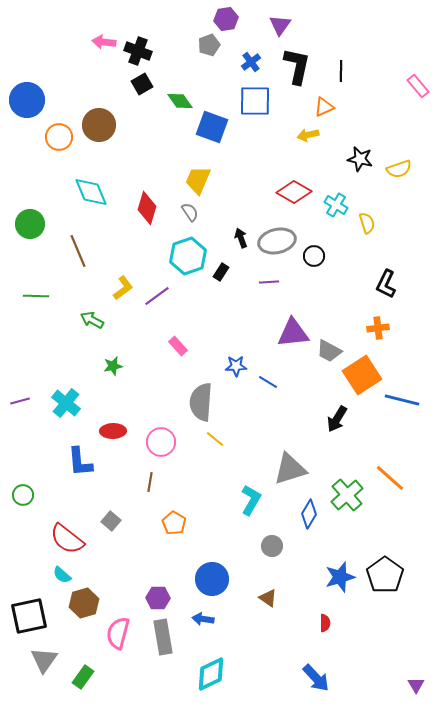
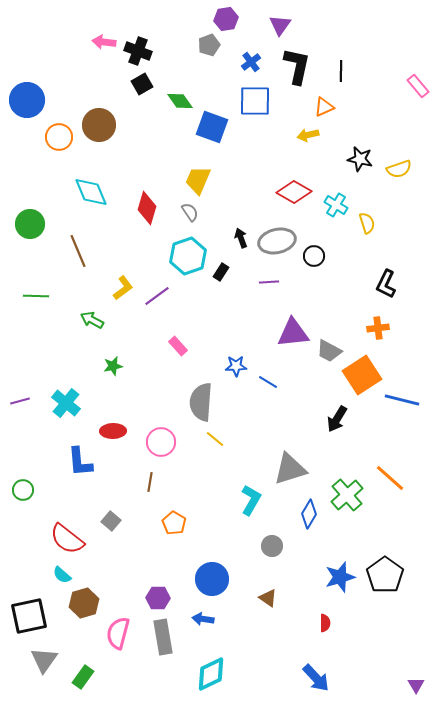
green circle at (23, 495): moved 5 px up
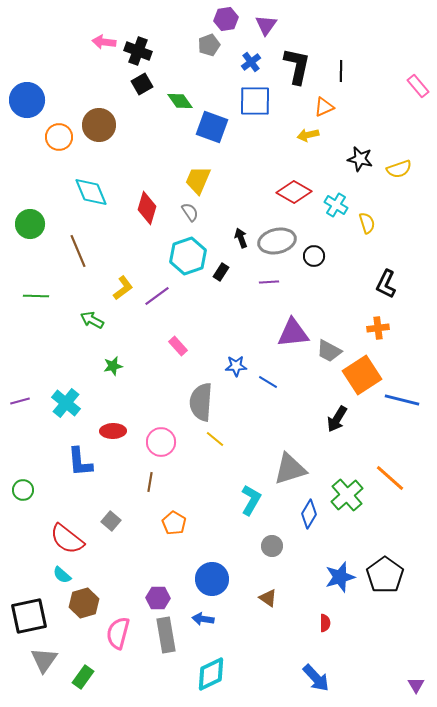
purple triangle at (280, 25): moved 14 px left
gray rectangle at (163, 637): moved 3 px right, 2 px up
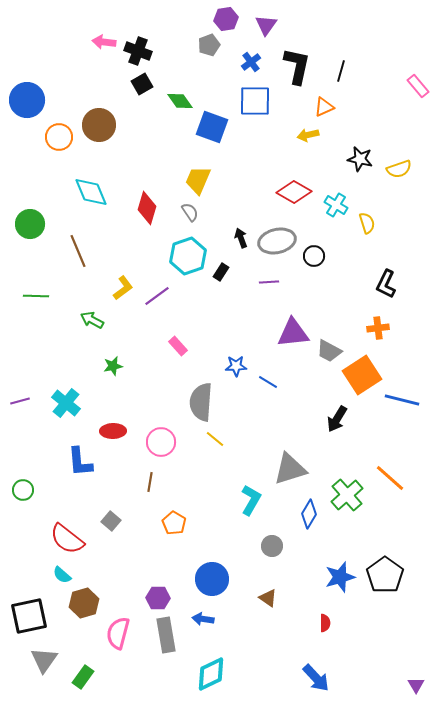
black line at (341, 71): rotated 15 degrees clockwise
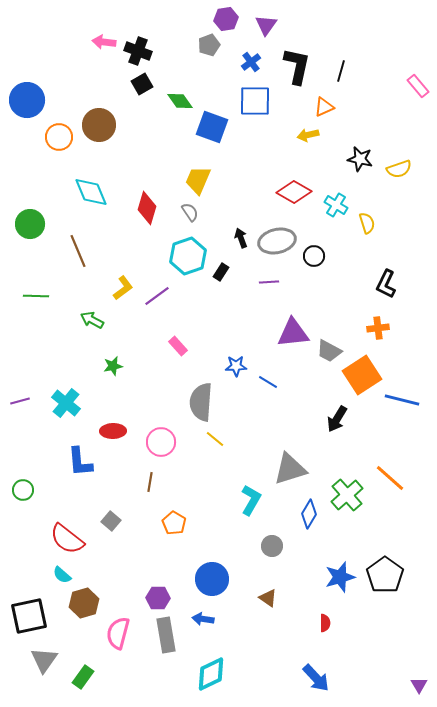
purple triangle at (416, 685): moved 3 px right
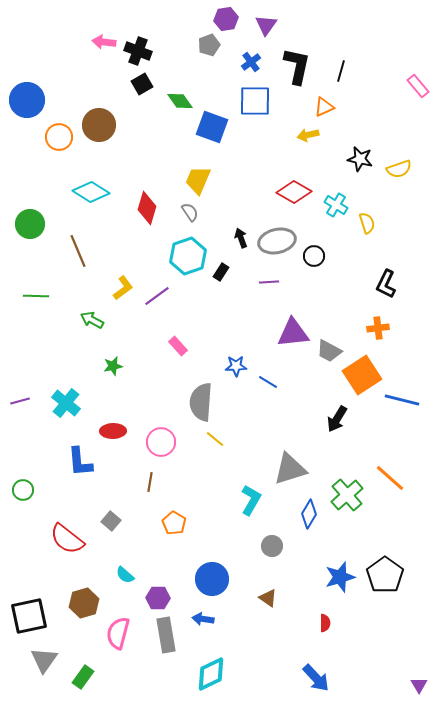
cyan diamond at (91, 192): rotated 36 degrees counterclockwise
cyan semicircle at (62, 575): moved 63 px right
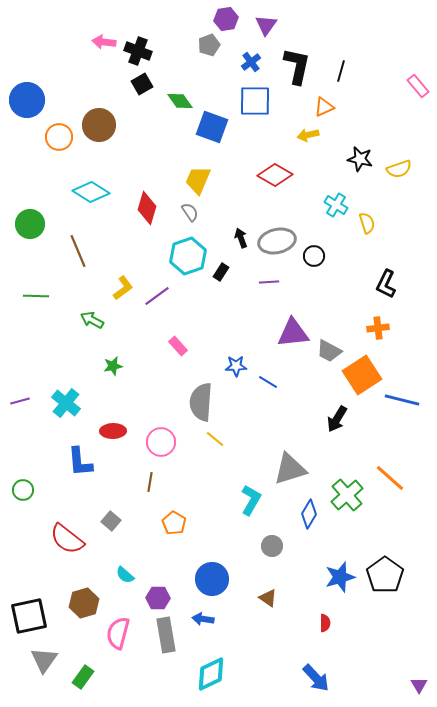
red diamond at (294, 192): moved 19 px left, 17 px up
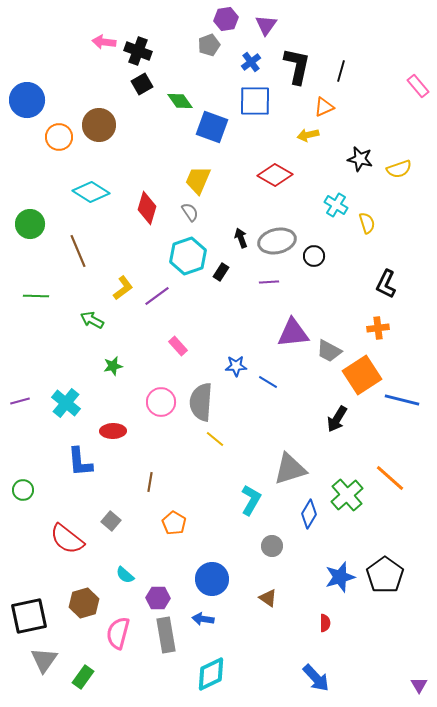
pink circle at (161, 442): moved 40 px up
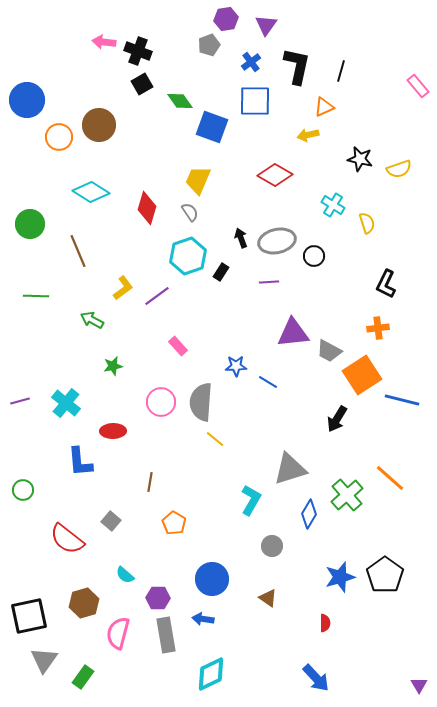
cyan cross at (336, 205): moved 3 px left
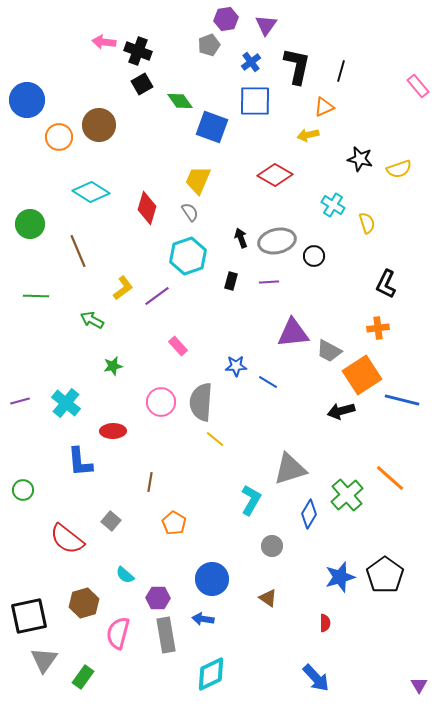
black rectangle at (221, 272): moved 10 px right, 9 px down; rotated 18 degrees counterclockwise
black arrow at (337, 419): moved 4 px right, 8 px up; rotated 44 degrees clockwise
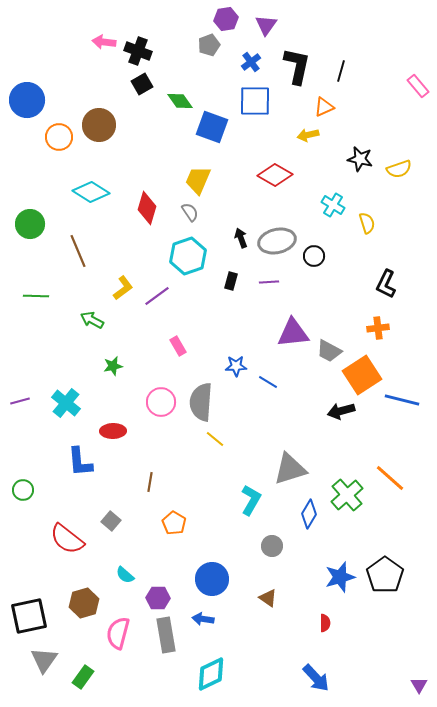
pink rectangle at (178, 346): rotated 12 degrees clockwise
